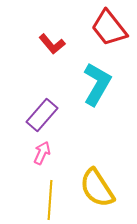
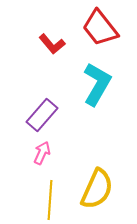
red trapezoid: moved 9 px left
yellow semicircle: moved 1 px down; rotated 123 degrees counterclockwise
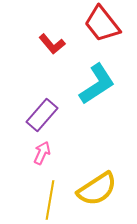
red trapezoid: moved 2 px right, 4 px up
cyan L-shape: rotated 27 degrees clockwise
yellow semicircle: rotated 33 degrees clockwise
yellow line: rotated 6 degrees clockwise
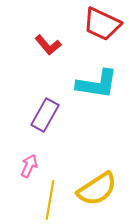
red trapezoid: rotated 27 degrees counterclockwise
red L-shape: moved 4 px left, 1 px down
cyan L-shape: rotated 42 degrees clockwise
purple rectangle: moved 3 px right; rotated 12 degrees counterclockwise
pink arrow: moved 13 px left, 13 px down
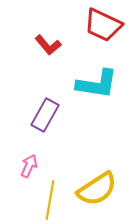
red trapezoid: moved 1 px right, 1 px down
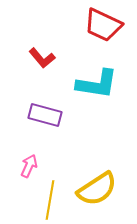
red L-shape: moved 6 px left, 13 px down
purple rectangle: rotated 76 degrees clockwise
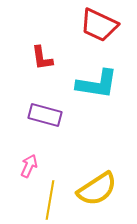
red trapezoid: moved 4 px left
red L-shape: rotated 32 degrees clockwise
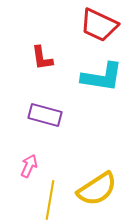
cyan L-shape: moved 5 px right, 7 px up
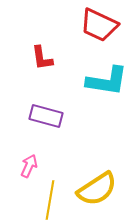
cyan L-shape: moved 5 px right, 4 px down
purple rectangle: moved 1 px right, 1 px down
